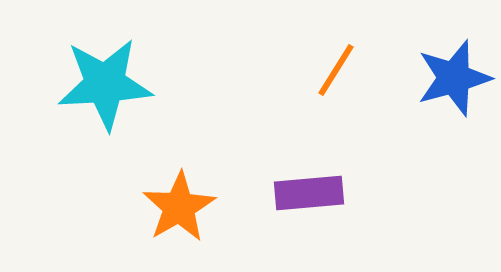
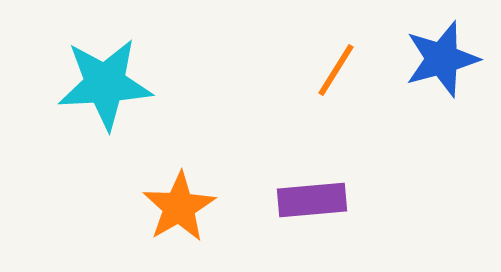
blue star: moved 12 px left, 19 px up
purple rectangle: moved 3 px right, 7 px down
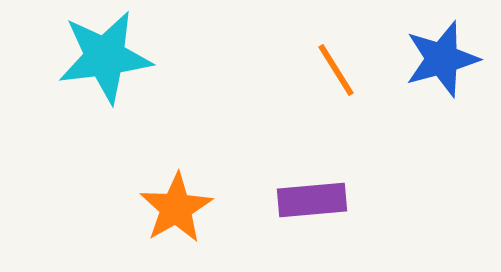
orange line: rotated 64 degrees counterclockwise
cyan star: moved 27 px up; rotated 4 degrees counterclockwise
orange star: moved 3 px left, 1 px down
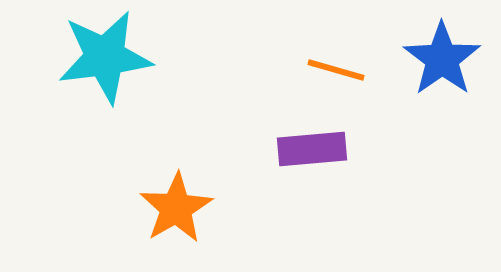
blue star: rotated 20 degrees counterclockwise
orange line: rotated 42 degrees counterclockwise
purple rectangle: moved 51 px up
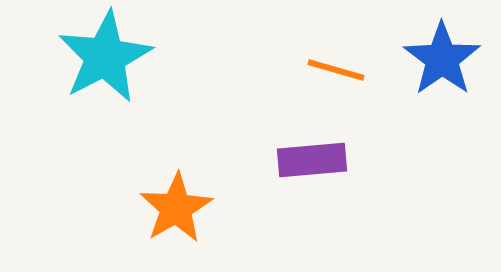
cyan star: rotated 20 degrees counterclockwise
purple rectangle: moved 11 px down
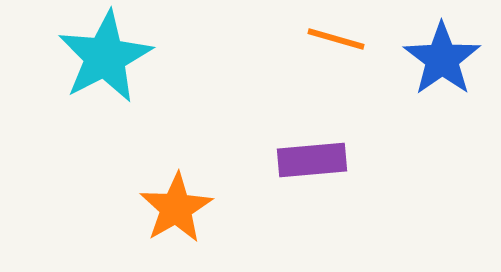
orange line: moved 31 px up
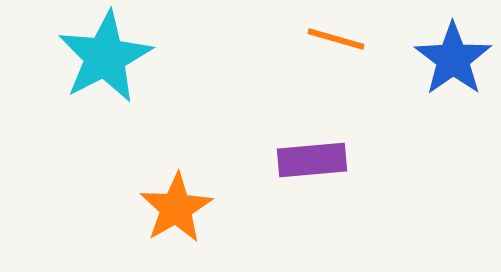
blue star: moved 11 px right
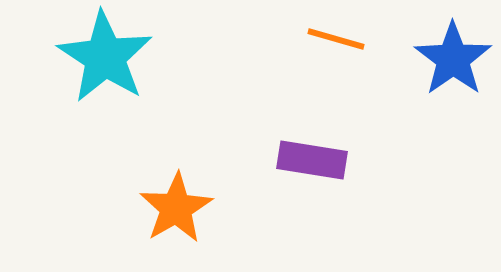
cyan star: rotated 12 degrees counterclockwise
purple rectangle: rotated 14 degrees clockwise
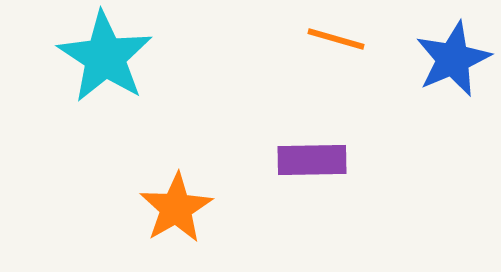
blue star: rotated 12 degrees clockwise
purple rectangle: rotated 10 degrees counterclockwise
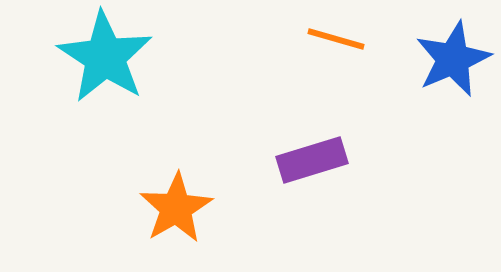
purple rectangle: rotated 16 degrees counterclockwise
